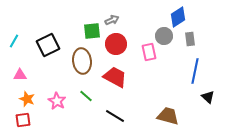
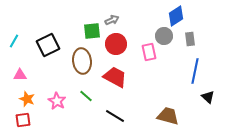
blue diamond: moved 2 px left, 1 px up
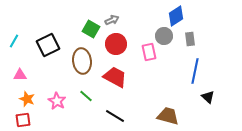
green square: moved 1 px left, 2 px up; rotated 36 degrees clockwise
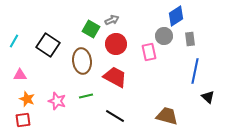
black square: rotated 30 degrees counterclockwise
green line: rotated 56 degrees counterclockwise
pink star: rotated 12 degrees counterclockwise
brown trapezoid: moved 1 px left
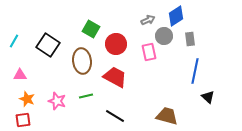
gray arrow: moved 36 px right
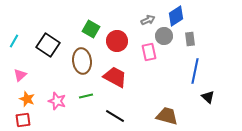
red circle: moved 1 px right, 3 px up
pink triangle: rotated 40 degrees counterclockwise
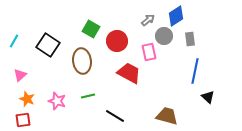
gray arrow: rotated 16 degrees counterclockwise
red trapezoid: moved 14 px right, 4 px up
green line: moved 2 px right
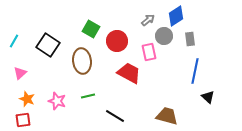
pink triangle: moved 2 px up
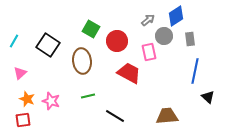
pink star: moved 6 px left
brown trapezoid: rotated 20 degrees counterclockwise
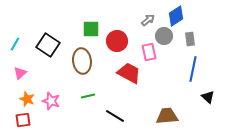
green square: rotated 30 degrees counterclockwise
cyan line: moved 1 px right, 3 px down
blue line: moved 2 px left, 2 px up
